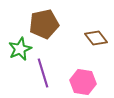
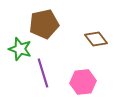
brown diamond: moved 1 px down
green star: rotated 30 degrees counterclockwise
pink hexagon: rotated 15 degrees counterclockwise
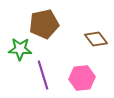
green star: rotated 15 degrees counterclockwise
purple line: moved 2 px down
pink hexagon: moved 1 px left, 4 px up
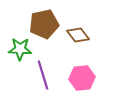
brown diamond: moved 18 px left, 4 px up
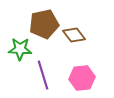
brown diamond: moved 4 px left
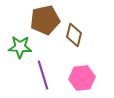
brown pentagon: moved 1 px right, 4 px up
brown diamond: rotated 50 degrees clockwise
green star: moved 2 px up
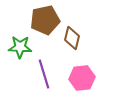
brown diamond: moved 2 px left, 3 px down
purple line: moved 1 px right, 1 px up
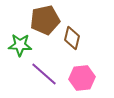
green star: moved 2 px up
purple line: rotated 32 degrees counterclockwise
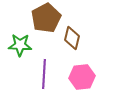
brown pentagon: moved 1 px right, 2 px up; rotated 16 degrees counterclockwise
purple line: rotated 52 degrees clockwise
pink hexagon: moved 1 px up
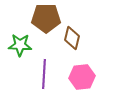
brown pentagon: rotated 28 degrees clockwise
